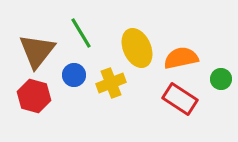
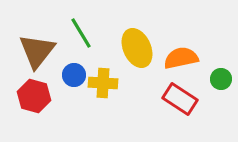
yellow cross: moved 8 px left; rotated 24 degrees clockwise
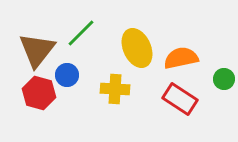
green line: rotated 76 degrees clockwise
brown triangle: moved 1 px up
blue circle: moved 7 px left
green circle: moved 3 px right
yellow cross: moved 12 px right, 6 px down
red hexagon: moved 5 px right, 3 px up
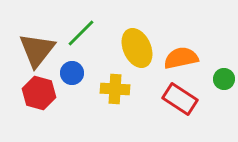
blue circle: moved 5 px right, 2 px up
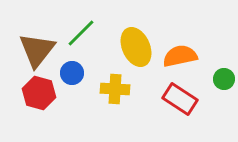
yellow ellipse: moved 1 px left, 1 px up
orange semicircle: moved 1 px left, 2 px up
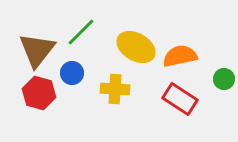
green line: moved 1 px up
yellow ellipse: rotated 36 degrees counterclockwise
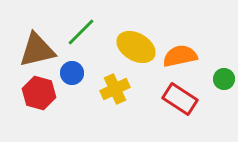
brown triangle: rotated 39 degrees clockwise
yellow cross: rotated 28 degrees counterclockwise
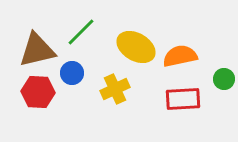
red hexagon: moved 1 px left, 1 px up; rotated 12 degrees counterclockwise
red rectangle: moved 3 px right; rotated 36 degrees counterclockwise
